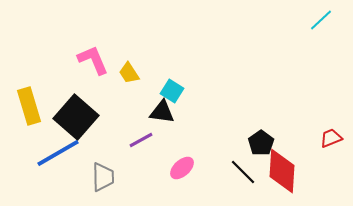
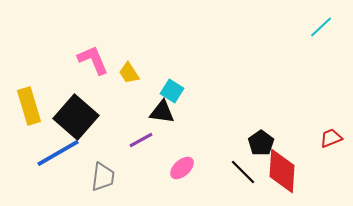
cyan line: moved 7 px down
gray trapezoid: rotated 8 degrees clockwise
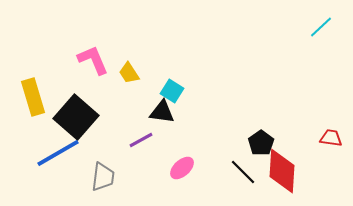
yellow rectangle: moved 4 px right, 9 px up
red trapezoid: rotated 30 degrees clockwise
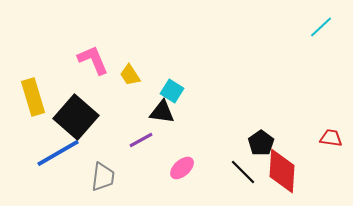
yellow trapezoid: moved 1 px right, 2 px down
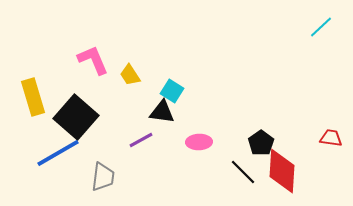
pink ellipse: moved 17 px right, 26 px up; rotated 40 degrees clockwise
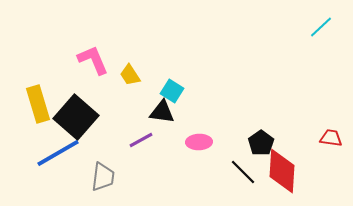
yellow rectangle: moved 5 px right, 7 px down
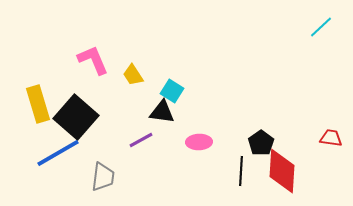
yellow trapezoid: moved 3 px right
black line: moved 2 px left, 1 px up; rotated 48 degrees clockwise
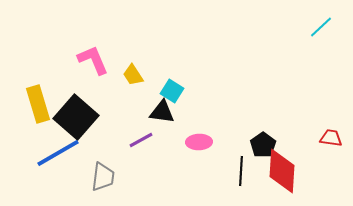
black pentagon: moved 2 px right, 2 px down
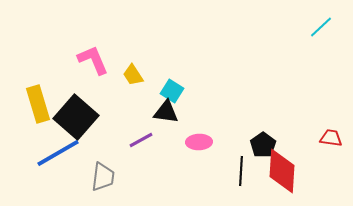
black triangle: moved 4 px right
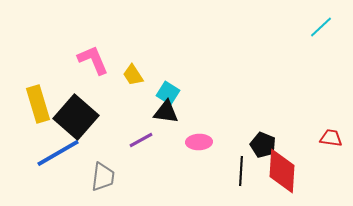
cyan square: moved 4 px left, 2 px down
black pentagon: rotated 15 degrees counterclockwise
